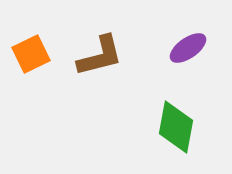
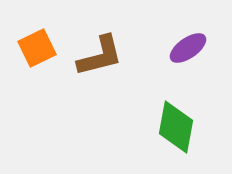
orange square: moved 6 px right, 6 px up
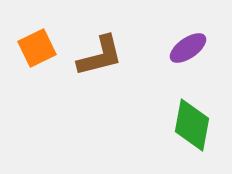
green diamond: moved 16 px right, 2 px up
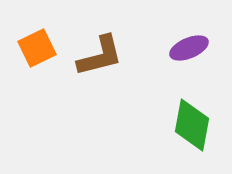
purple ellipse: moved 1 px right; rotated 12 degrees clockwise
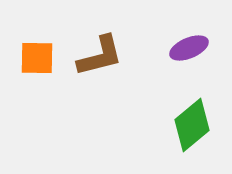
orange square: moved 10 px down; rotated 27 degrees clockwise
green diamond: rotated 40 degrees clockwise
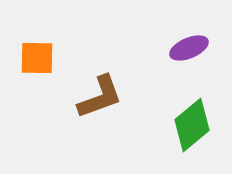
brown L-shape: moved 41 px down; rotated 6 degrees counterclockwise
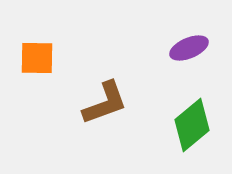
brown L-shape: moved 5 px right, 6 px down
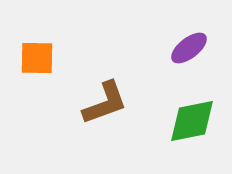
purple ellipse: rotated 15 degrees counterclockwise
green diamond: moved 4 px up; rotated 28 degrees clockwise
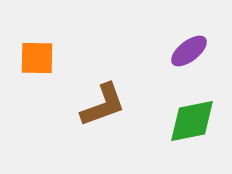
purple ellipse: moved 3 px down
brown L-shape: moved 2 px left, 2 px down
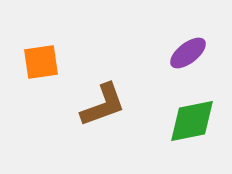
purple ellipse: moved 1 px left, 2 px down
orange square: moved 4 px right, 4 px down; rotated 9 degrees counterclockwise
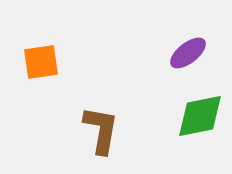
brown L-shape: moved 2 px left, 25 px down; rotated 60 degrees counterclockwise
green diamond: moved 8 px right, 5 px up
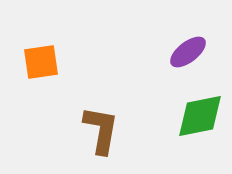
purple ellipse: moved 1 px up
